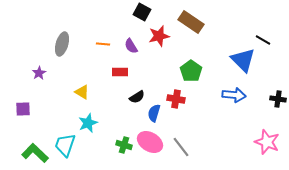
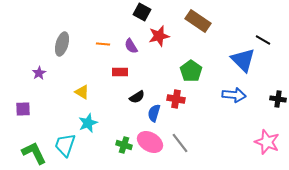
brown rectangle: moved 7 px right, 1 px up
gray line: moved 1 px left, 4 px up
green L-shape: moved 1 px left; rotated 20 degrees clockwise
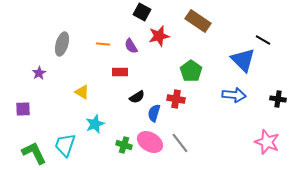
cyan star: moved 7 px right, 1 px down
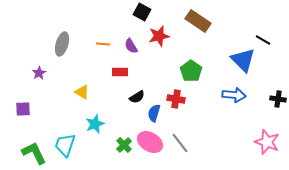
green cross: rotated 28 degrees clockwise
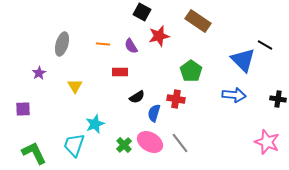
black line: moved 2 px right, 5 px down
yellow triangle: moved 7 px left, 6 px up; rotated 28 degrees clockwise
cyan trapezoid: moved 9 px right
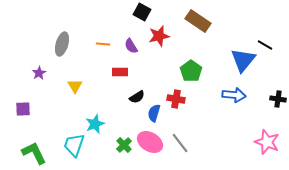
blue triangle: rotated 24 degrees clockwise
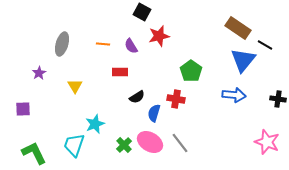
brown rectangle: moved 40 px right, 7 px down
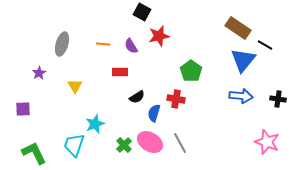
blue arrow: moved 7 px right, 1 px down
gray line: rotated 10 degrees clockwise
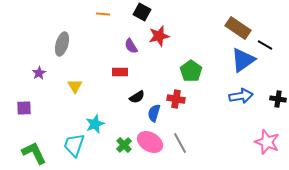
orange line: moved 30 px up
blue triangle: rotated 16 degrees clockwise
blue arrow: rotated 15 degrees counterclockwise
purple square: moved 1 px right, 1 px up
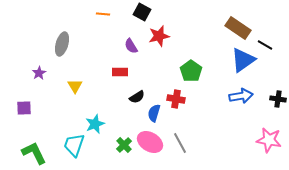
pink star: moved 2 px right, 2 px up; rotated 10 degrees counterclockwise
